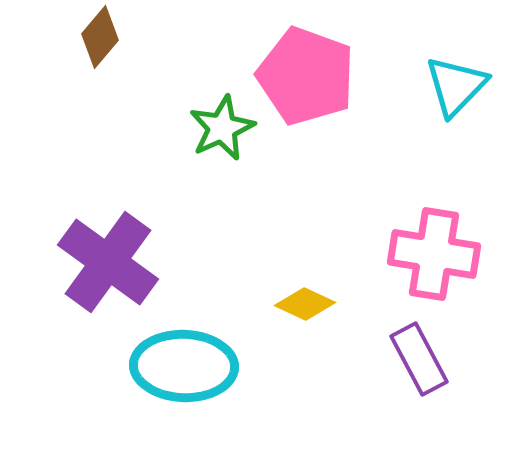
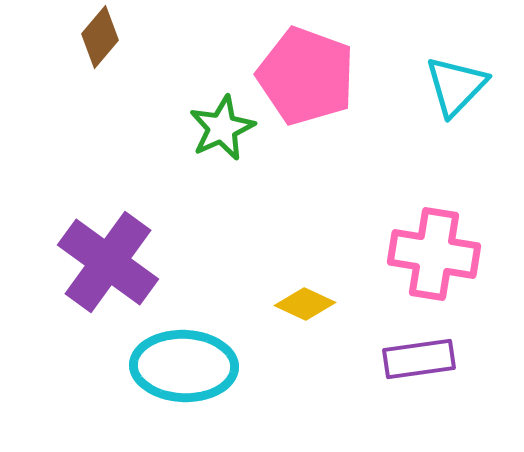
purple rectangle: rotated 70 degrees counterclockwise
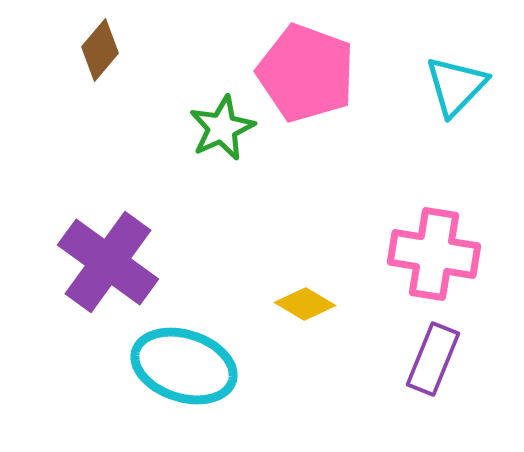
brown diamond: moved 13 px down
pink pentagon: moved 3 px up
yellow diamond: rotated 6 degrees clockwise
purple rectangle: moved 14 px right; rotated 60 degrees counterclockwise
cyan ellipse: rotated 16 degrees clockwise
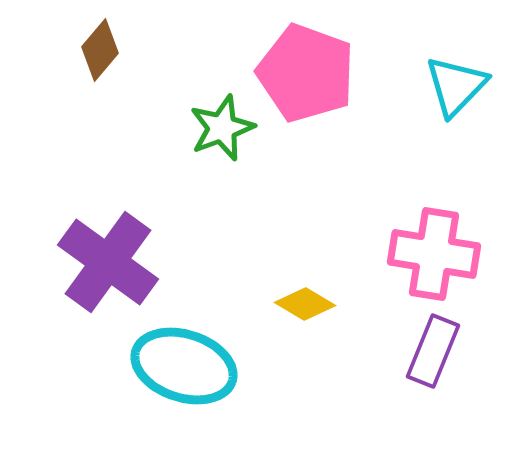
green star: rotated 4 degrees clockwise
purple rectangle: moved 8 px up
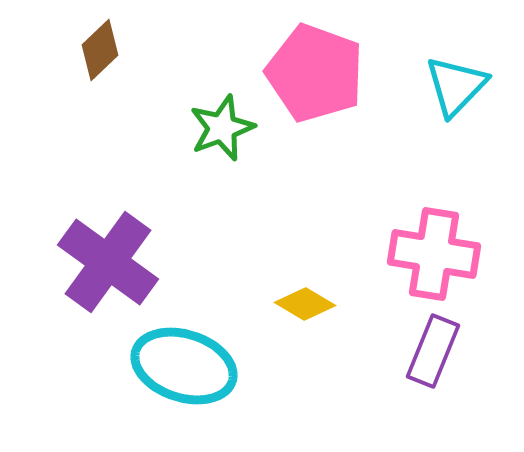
brown diamond: rotated 6 degrees clockwise
pink pentagon: moved 9 px right
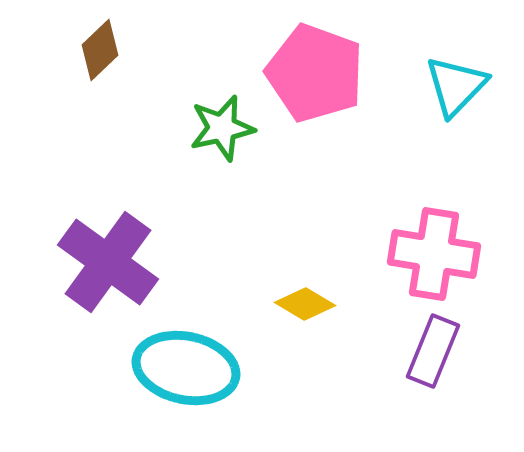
green star: rotated 8 degrees clockwise
cyan ellipse: moved 2 px right, 2 px down; rotated 6 degrees counterclockwise
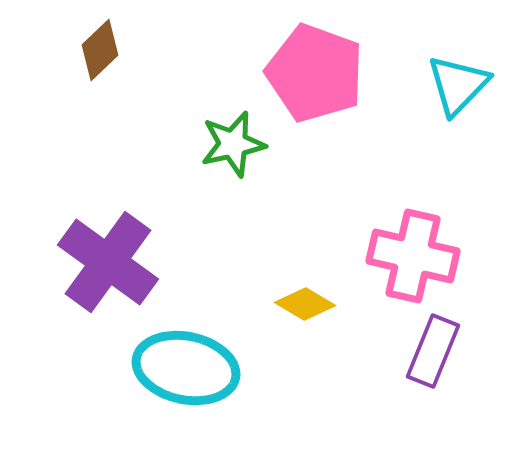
cyan triangle: moved 2 px right, 1 px up
green star: moved 11 px right, 16 px down
pink cross: moved 21 px left, 2 px down; rotated 4 degrees clockwise
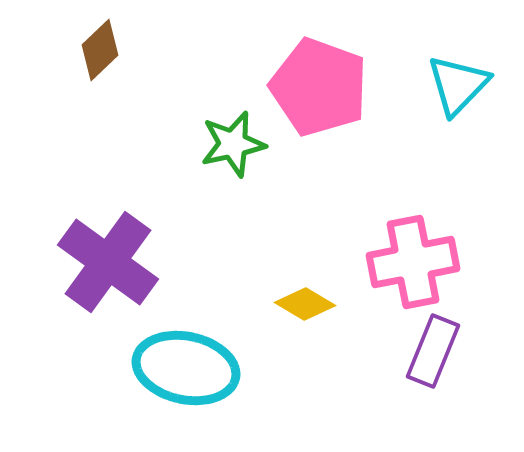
pink pentagon: moved 4 px right, 14 px down
pink cross: moved 6 px down; rotated 24 degrees counterclockwise
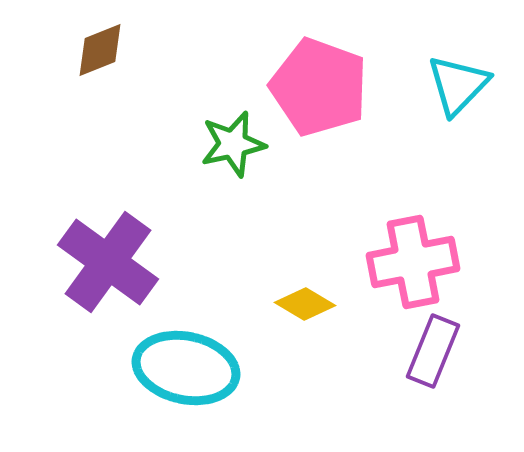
brown diamond: rotated 22 degrees clockwise
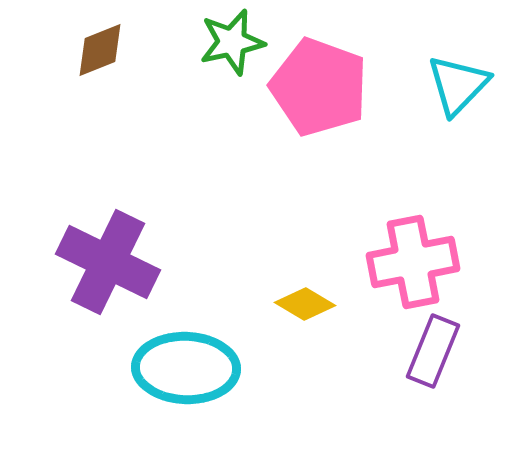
green star: moved 1 px left, 102 px up
purple cross: rotated 10 degrees counterclockwise
cyan ellipse: rotated 10 degrees counterclockwise
